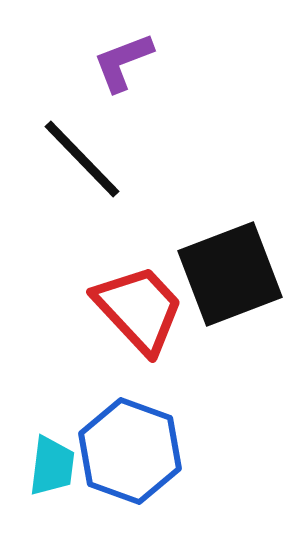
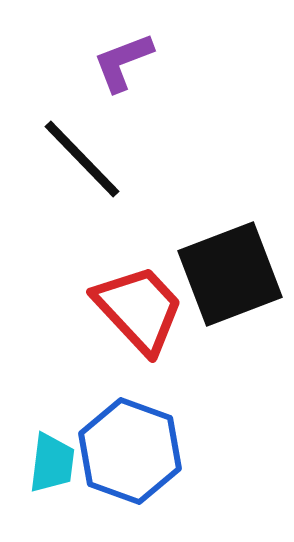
cyan trapezoid: moved 3 px up
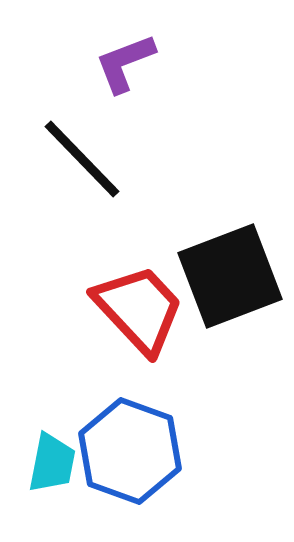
purple L-shape: moved 2 px right, 1 px down
black square: moved 2 px down
cyan trapezoid: rotated 4 degrees clockwise
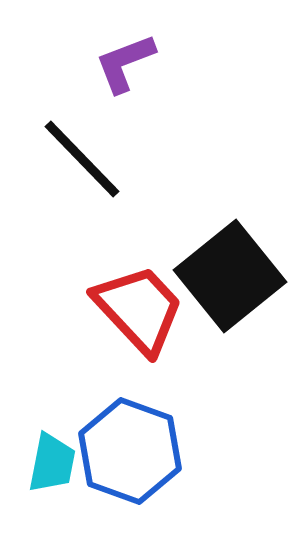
black square: rotated 18 degrees counterclockwise
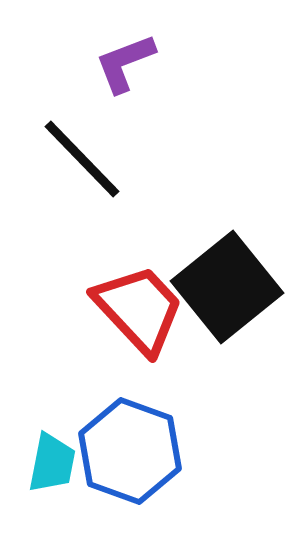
black square: moved 3 px left, 11 px down
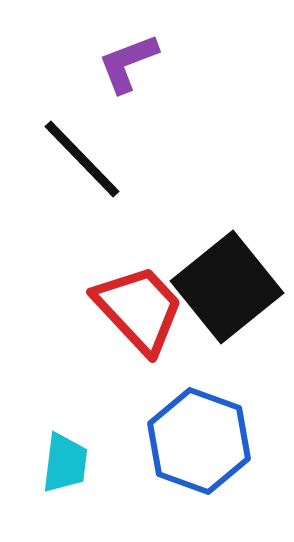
purple L-shape: moved 3 px right
blue hexagon: moved 69 px right, 10 px up
cyan trapezoid: moved 13 px right; rotated 4 degrees counterclockwise
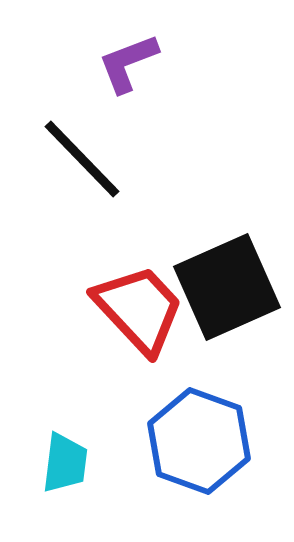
black square: rotated 15 degrees clockwise
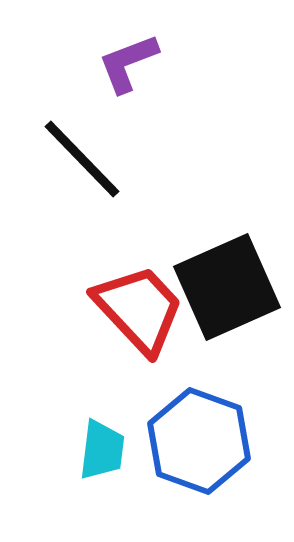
cyan trapezoid: moved 37 px right, 13 px up
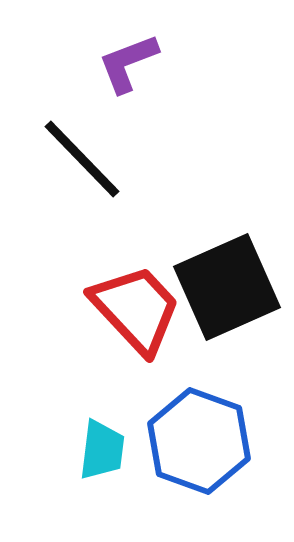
red trapezoid: moved 3 px left
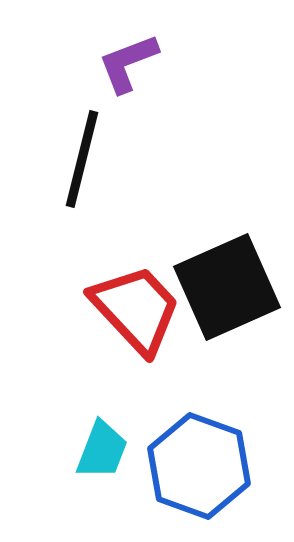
black line: rotated 58 degrees clockwise
blue hexagon: moved 25 px down
cyan trapezoid: rotated 14 degrees clockwise
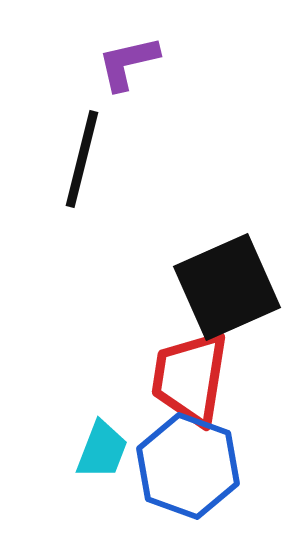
purple L-shape: rotated 8 degrees clockwise
red trapezoid: moved 54 px right, 69 px down; rotated 128 degrees counterclockwise
blue hexagon: moved 11 px left
